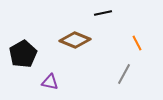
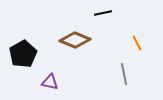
gray line: rotated 40 degrees counterclockwise
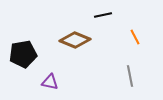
black line: moved 2 px down
orange line: moved 2 px left, 6 px up
black pentagon: rotated 20 degrees clockwise
gray line: moved 6 px right, 2 px down
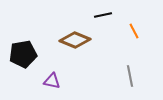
orange line: moved 1 px left, 6 px up
purple triangle: moved 2 px right, 1 px up
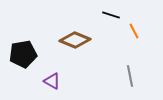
black line: moved 8 px right; rotated 30 degrees clockwise
purple triangle: rotated 18 degrees clockwise
